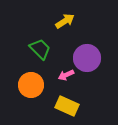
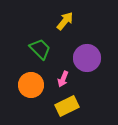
yellow arrow: rotated 18 degrees counterclockwise
pink arrow: moved 3 px left, 4 px down; rotated 42 degrees counterclockwise
yellow rectangle: rotated 50 degrees counterclockwise
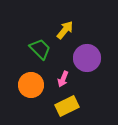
yellow arrow: moved 9 px down
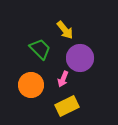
yellow arrow: rotated 102 degrees clockwise
purple circle: moved 7 px left
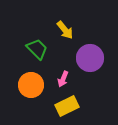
green trapezoid: moved 3 px left
purple circle: moved 10 px right
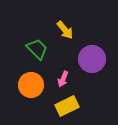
purple circle: moved 2 px right, 1 px down
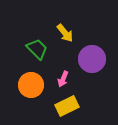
yellow arrow: moved 3 px down
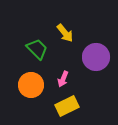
purple circle: moved 4 px right, 2 px up
